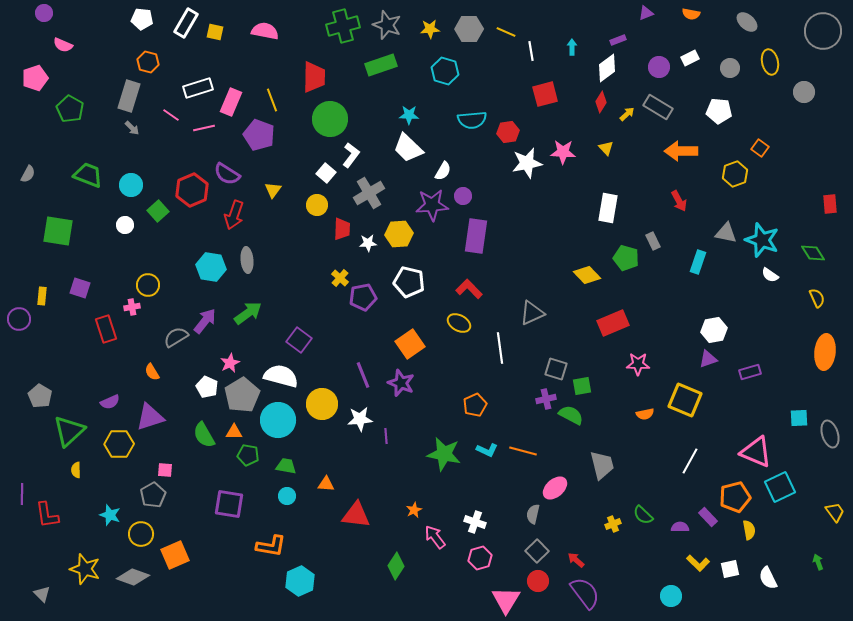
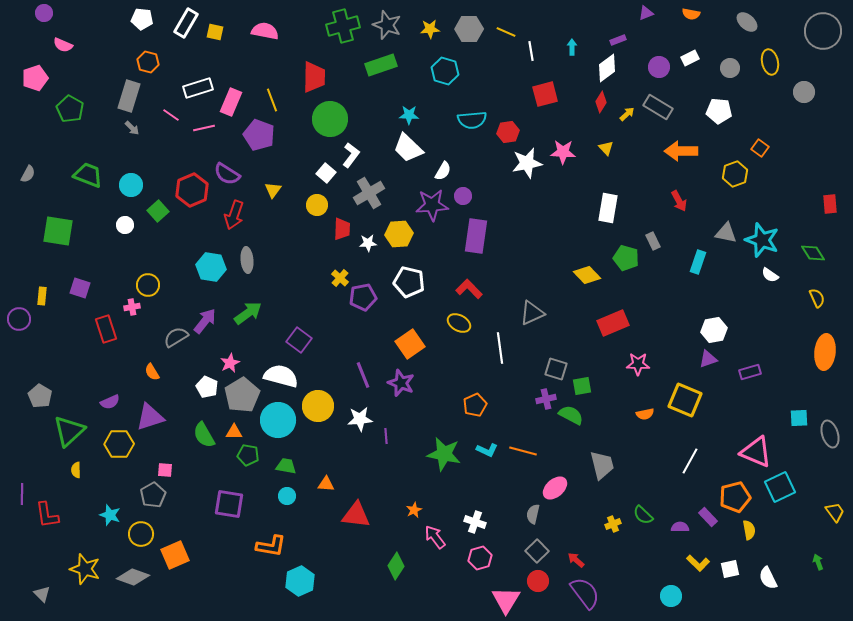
yellow circle at (322, 404): moved 4 px left, 2 px down
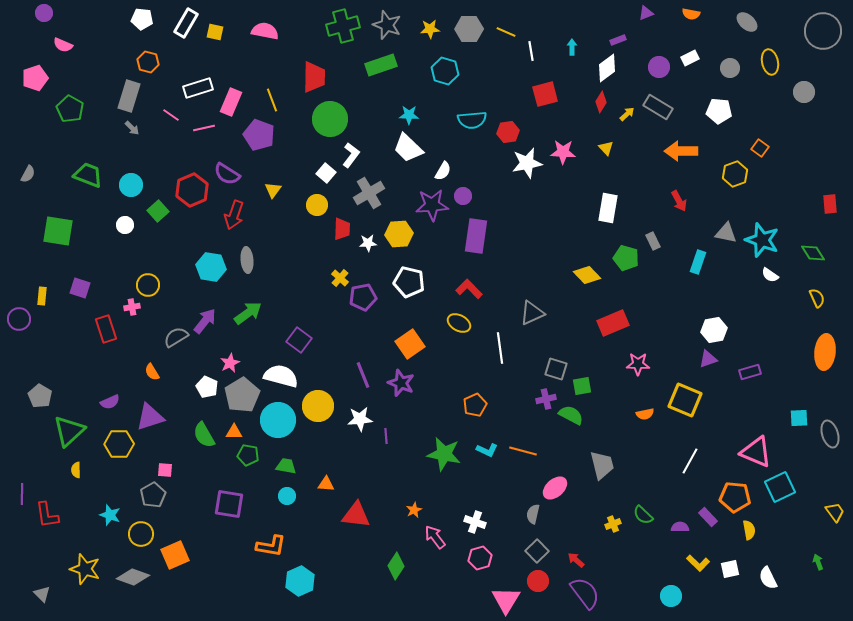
orange pentagon at (735, 497): rotated 20 degrees clockwise
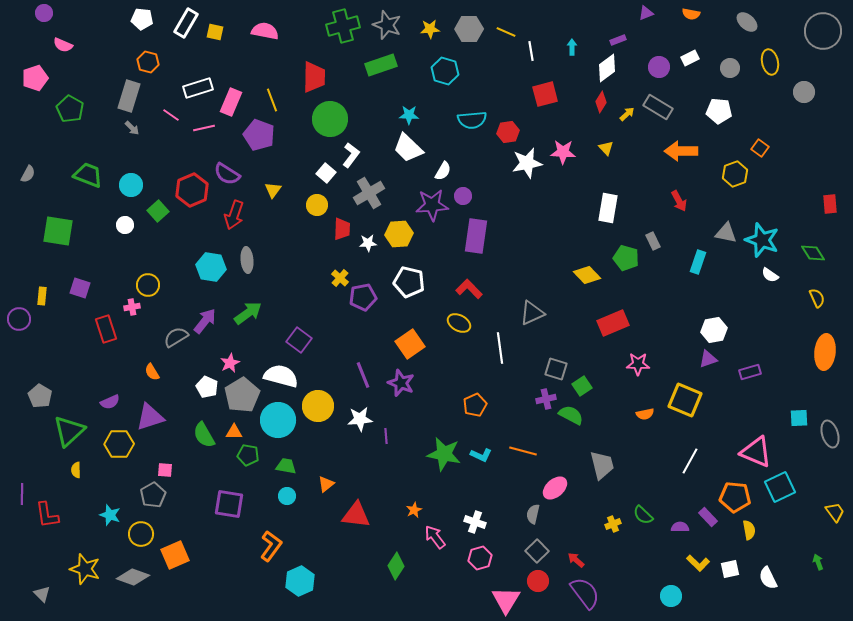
green square at (582, 386): rotated 24 degrees counterclockwise
cyan L-shape at (487, 450): moved 6 px left, 5 px down
orange triangle at (326, 484): rotated 42 degrees counterclockwise
orange L-shape at (271, 546): rotated 64 degrees counterclockwise
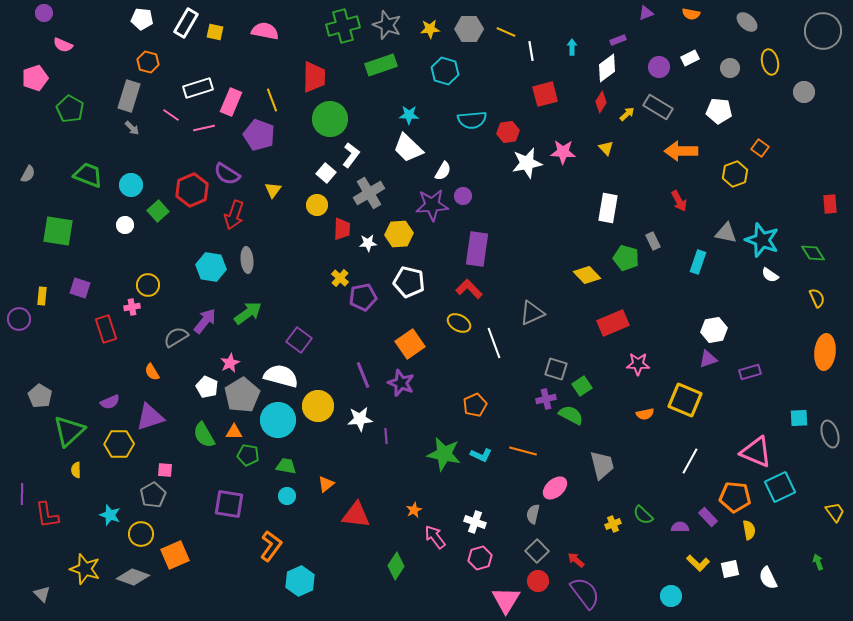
purple rectangle at (476, 236): moved 1 px right, 13 px down
white line at (500, 348): moved 6 px left, 5 px up; rotated 12 degrees counterclockwise
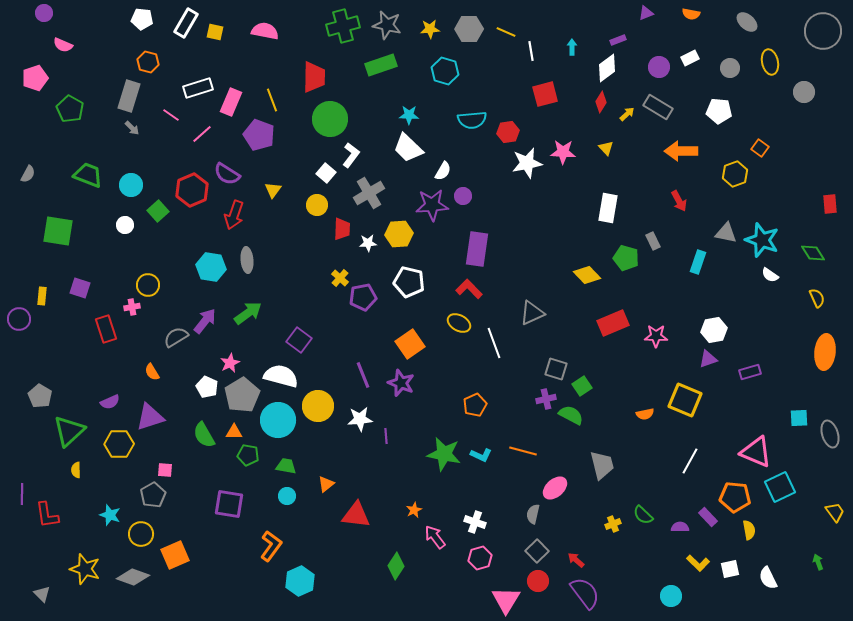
gray star at (387, 25): rotated 8 degrees counterclockwise
pink line at (204, 128): moved 2 px left, 6 px down; rotated 30 degrees counterclockwise
pink star at (638, 364): moved 18 px right, 28 px up
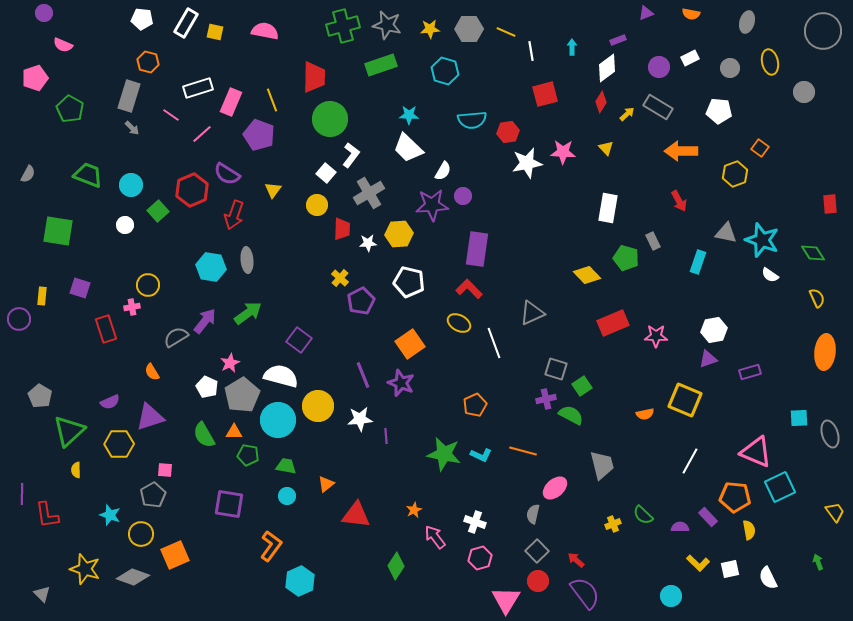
gray ellipse at (747, 22): rotated 65 degrees clockwise
purple pentagon at (363, 297): moved 2 px left, 4 px down; rotated 16 degrees counterclockwise
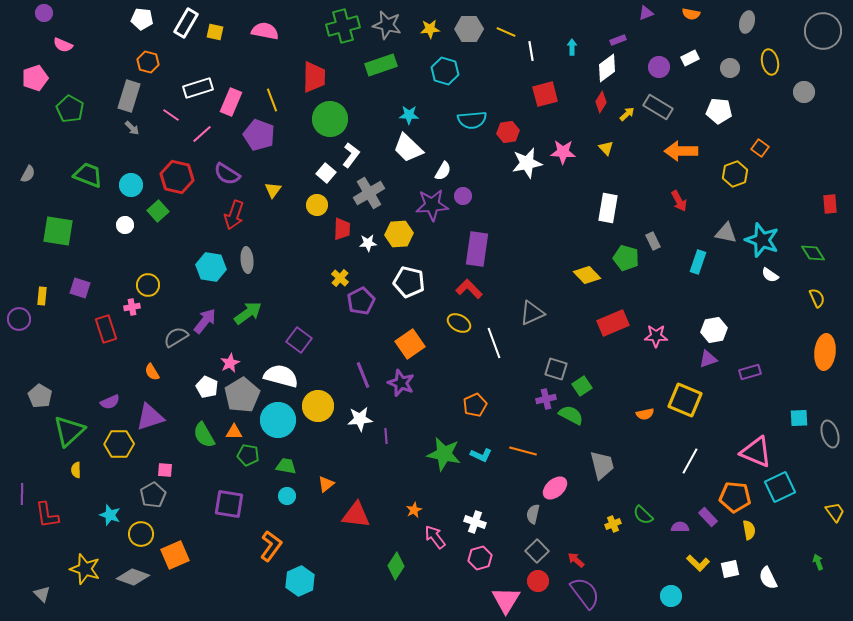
red hexagon at (192, 190): moved 15 px left, 13 px up; rotated 24 degrees counterclockwise
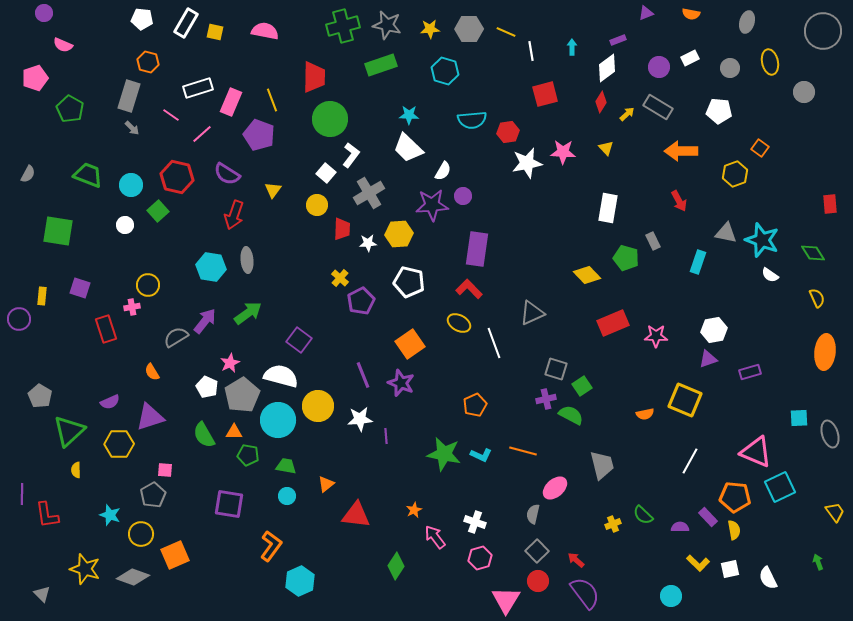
yellow semicircle at (749, 530): moved 15 px left
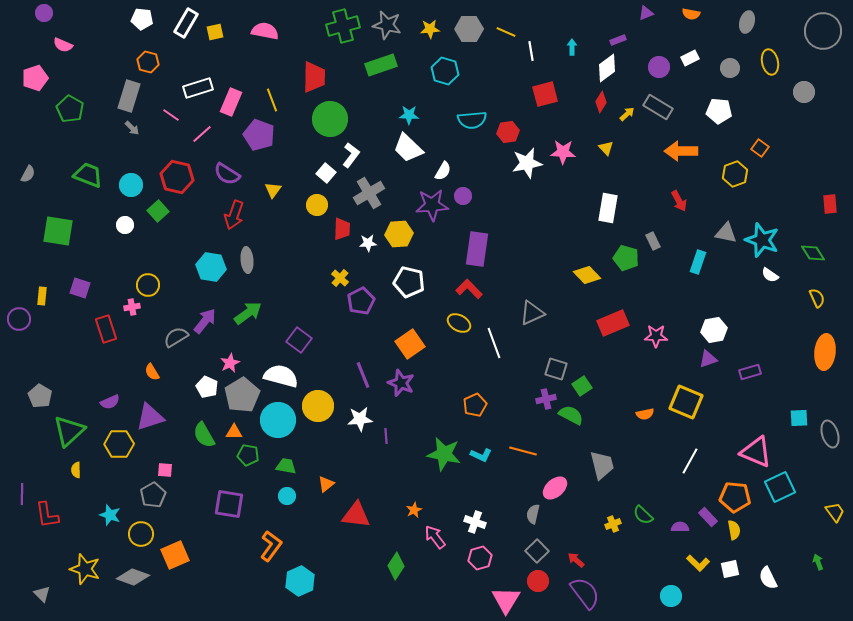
yellow square at (215, 32): rotated 24 degrees counterclockwise
yellow square at (685, 400): moved 1 px right, 2 px down
